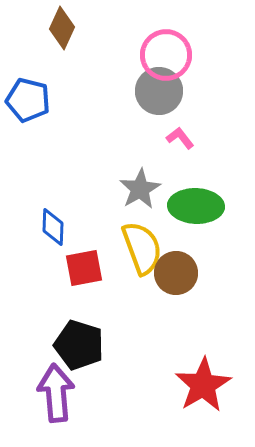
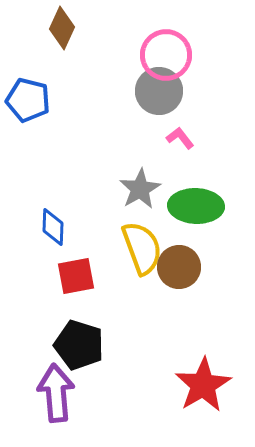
red square: moved 8 px left, 8 px down
brown circle: moved 3 px right, 6 px up
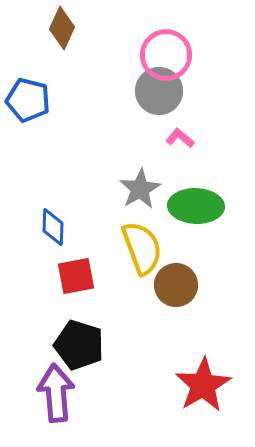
pink L-shape: rotated 12 degrees counterclockwise
brown circle: moved 3 px left, 18 px down
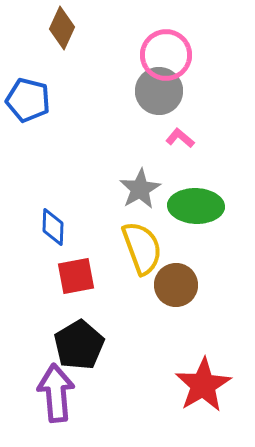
black pentagon: rotated 24 degrees clockwise
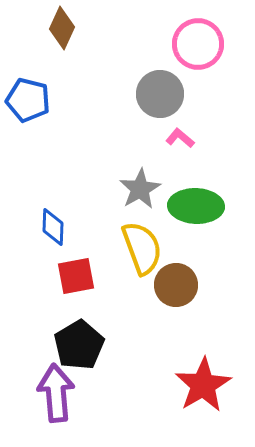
pink circle: moved 32 px right, 11 px up
gray circle: moved 1 px right, 3 px down
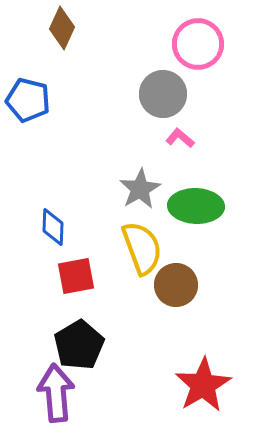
gray circle: moved 3 px right
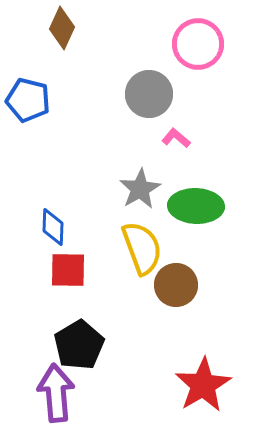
gray circle: moved 14 px left
pink L-shape: moved 4 px left
red square: moved 8 px left, 6 px up; rotated 12 degrees clockwise
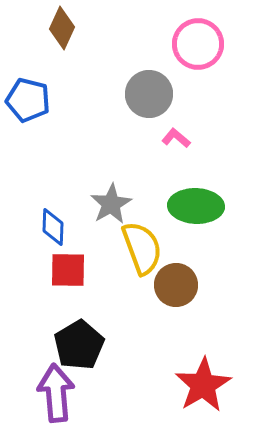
gray star: moved 29 px left, 15 px down
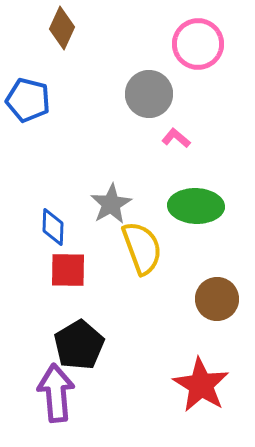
brown circle: moved 41 px right, 14 px down
red star: moved 2 px left; rotated 10 degrees counterclockwise
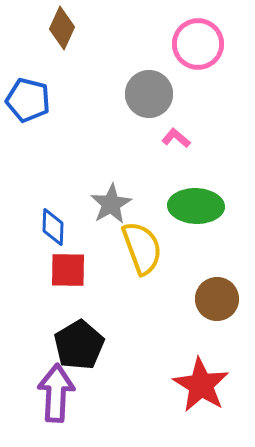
purple arrow: rotated 8 degrees clockwise
